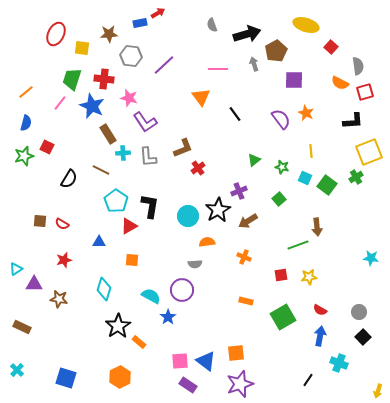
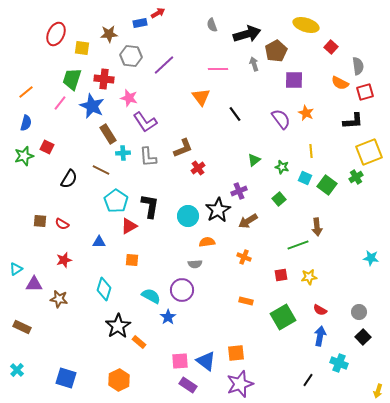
orange hexagon at (120, 377): moved 1 px left, 3 px down
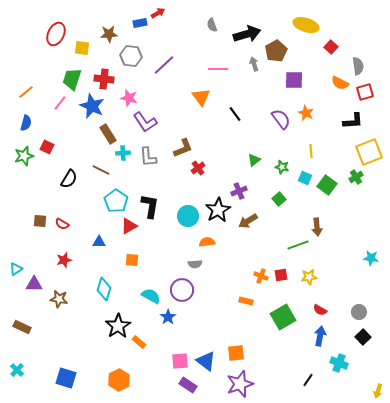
orange cross at (244, 257): moved 17 px right, 19 px down
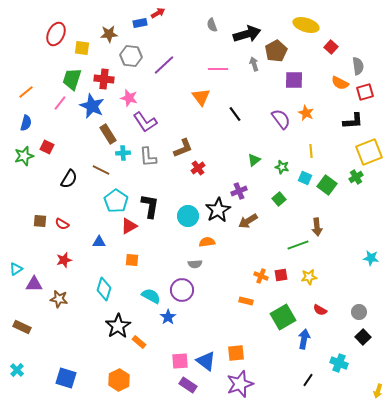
blue arrow at (320, 336): moved 16 px left, 3 px down
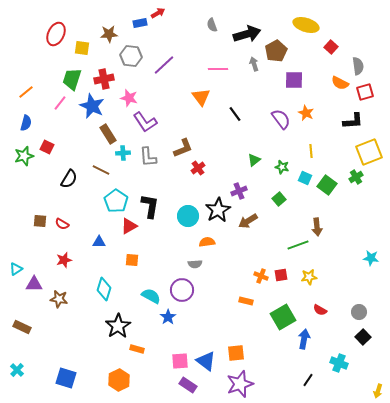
red cross at (104, 79): rotated 18 degrees counterclockwise
orange rectangle at (139, 342): moved 2 px left, 7 px down; rotated 24 degrees counterclockwise
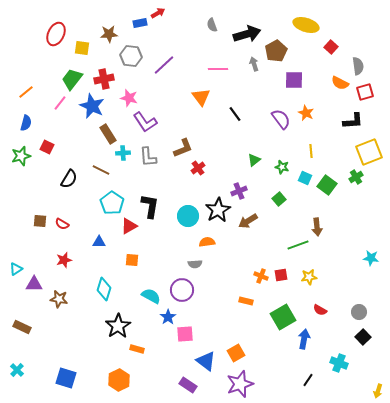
green trapezoid at (72, 79): rotated 20 degrees clockwise
green star at (24, 156): moved 3 px left
cyan pentagon at (116, 201): moved 4 px left, 2 px down
orange square at (236, 353): rotated 24 degrees counterclockwise
pink square at (180, 361): moved 5 px right, 27 px up
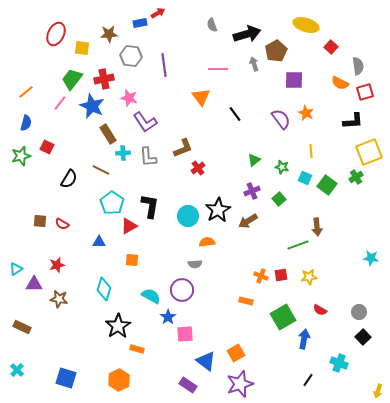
purple line at (164, 65): rotated 55 degrees counterclockwise
purple cross at (239, 191): moved 13 px right
red star at (64, 260): moved 7 px left, 5 px down
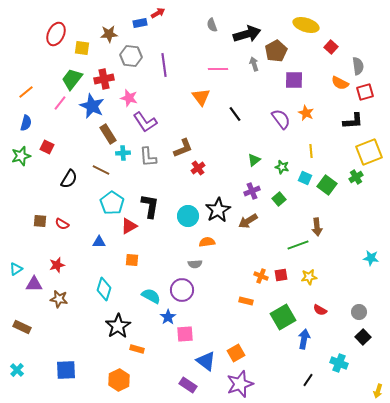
blue square at (66, 378): moved 8 px up; rotated 20 degrees counterclockwise
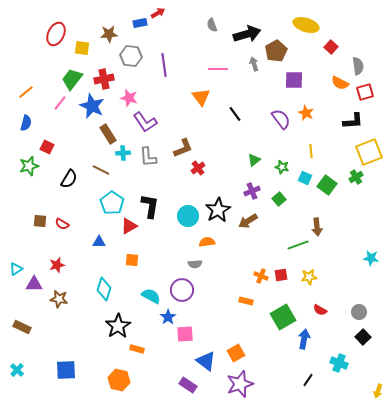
green star at (21, 156): moved 8 px right, 10 px down
orange hexagon at (119, 380): rotated 20 degrees counterclockwise
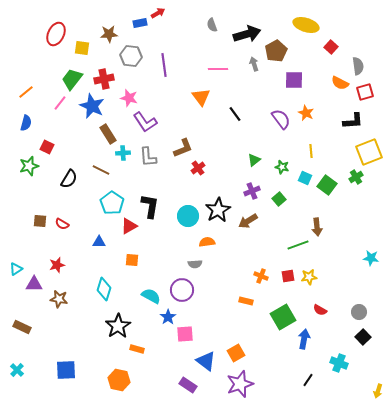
red square at (281, 275): moved 7 px right, 1 px down
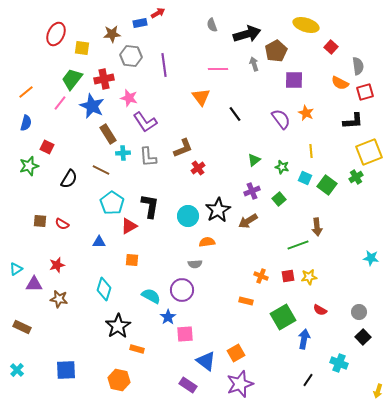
brown star at (109, 34): moved 3 px right
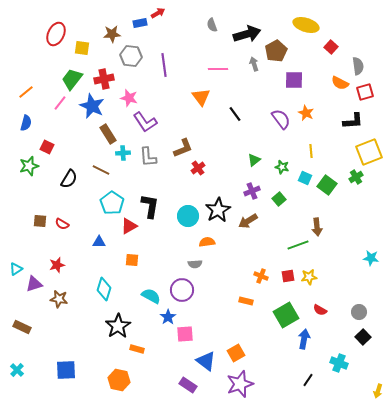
purple triangle at (34, 284): rotated 18 degrees counterclockwise
green square at (283, 317): moved 3 px right, 2 px up
